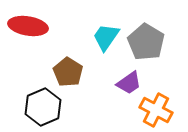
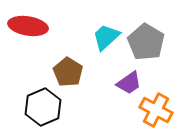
cyan trapezoid: rotated 12 degrees clockwise
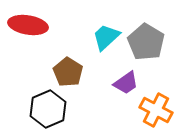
red ellipse: moved 1 px up
purple trapezoid: moved 3 px left
black hexagon: moved 5 px right, 2 px down
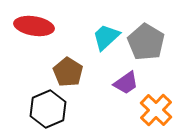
red ellipse: moved 6 px right, 1 px down
orange cross: rotated 16 degrees clockwise
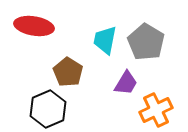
cyan trapezoid: moved 1 px left, 3 px down; rotated 36 degrees counterclockwise
purple trapezoid: rotated 24 degrees counterclockwise
orange cross: rotated 20 degrees clockwise
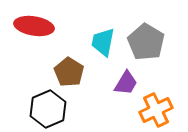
cyan trapezoid: moved 2 px left, 2 px down
brown pentagon: moved 1 px right
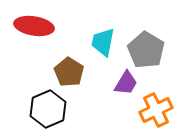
gray pentagon: moved 8 px down
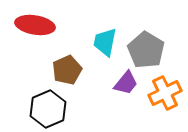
red ellipse: moved 1 px right, 1 px up
cyan trapezoid: moved 2 px right
brown pentagon: moved 2 px left, 2 px up; rotated 16 degrees clockwise
purple trapezoid: rotated 8 degrees clockwise
orange cross: moved 9 px right, 17 px up
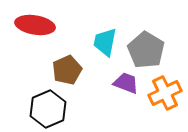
purple trapezoid: rotated 108 degrees counterclockwise
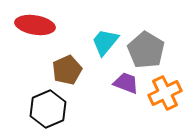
cyan trapezoid: rotated 28 degrees clockwise
